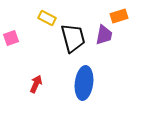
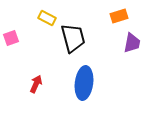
purple trapezoid: moved 28 px right, 8 px down
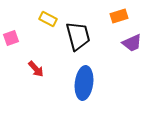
yellow rectangle: moved 1 px right, 1 px down
black trapezoid: moved 5 px right, 2 px up
purple trapezoid: rotated 55 degrees clockwise
red arrow: moved 15 px up; rotated 114 degrees clockwise
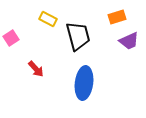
orange rectangle: moved 2 px left, 1 px down
pink square: rotated 14 degrees counterclockwise
purple trapezoid: moved 3 px left, 2 px up
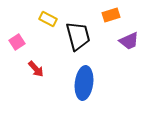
orange rectangle: moved 6 px left, 2 px up
pink square: moved 6 px right, 4 px down
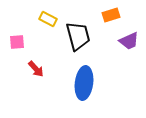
pink square: rotated 28 degrees clockwise
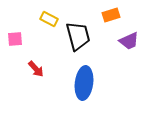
yellow rectangle: moved 1 px right
pink square: moved 2 px left, 3 px up
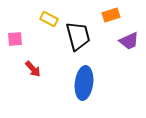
red arrow: moved 3 px left
